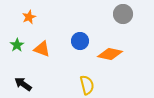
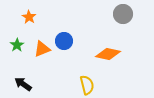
orange star: rotated 16 degrees counterclockwise
blue circle: moved 16 px left
orange triangle: rotated 42 degrees counterclockwise
orange diamond: moved 2 px left
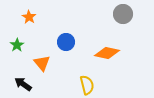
blue circle: moved 2 px right, 1 px down
orange triangle: moved 14 px down; rotated 48 degrees counterclockwise
orange diamond: moved 1 px left, 1 px up
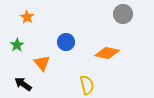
orange star: moved 2 px left
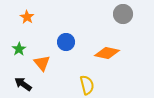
green star: moved 2 px right, 4 px down
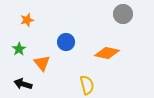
orange star: moved 3 px down; rotated 24 degrees clockwise
black arrow: rotated 18 degrees counterclockwise
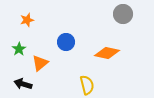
orange triangle: moved 2 px left; rotated 30 degrees clockwise
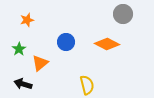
orange diamond: moved 9 px up; rotated 15 degrees clockwise
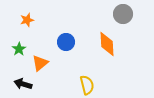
orange diamond: rotated 60 degrees clockwise
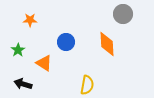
orange star: moved 3 px right; rotated 16 degrees clockwise
green star: moved 1 px left, 1 px down
orange triangle: moved 4 px right; rotated 48 degrees counterclockwise
yellow semicircle: rotated 24 degrees clockwise
